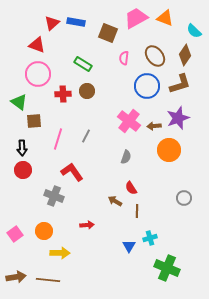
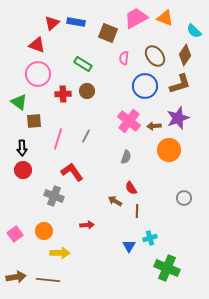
blue circle at (147, 86): moved 2 px left
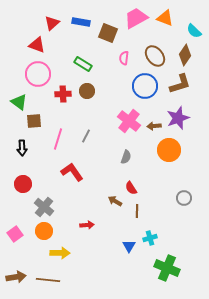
blue rectangle at (76, 22): moved 5 px right
red circle at (23, 170): moved 14 px down
gray cross at (54, 196): moved 10 px left, 11 px down; rotated 18 degrees clockwise
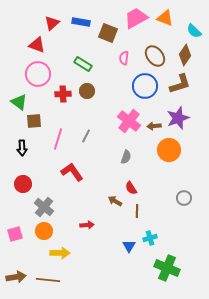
pink square at (15, 234): rotated 21 degrees clockwise
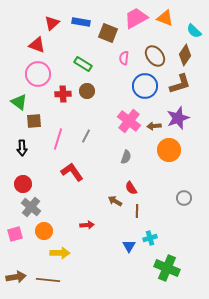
gray cross at (44, 207): moved 13 px left
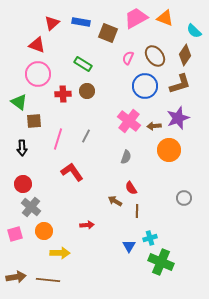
pink semicircle at (124, 58): moved 4 px right; rotated 16 degrees clockwise
green cross at (167, 268): moved 6 px left, 6 px up
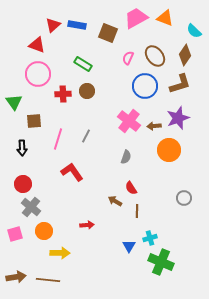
blue rectangle at (81, 22): moved 4 px left, 3 px down
red triangle at (52, 23): moved 1 px right, 2 px down
green triangle at (19, 102): moved 5 px left; rotated 18 degrees clockwise
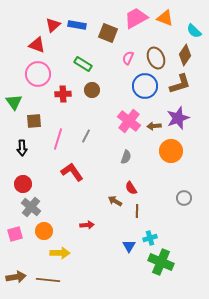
brown ellipse at (155, 56): moved 1 px right, 2 px down; rotated 15 degrees clockwise
brown circle at (87, 91): moved 5 px right, 1 px up
orange circle at (169, 150): moved 2 px right, 1 px down
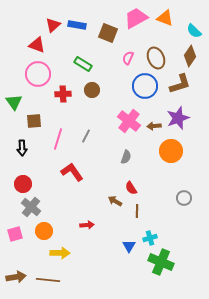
brown diamond at (185, 55): moved 5 px right, 1 px down
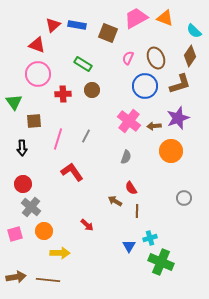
red arrow at (87, 225): rotated 48 degrees clockwise
